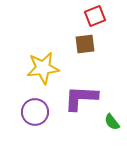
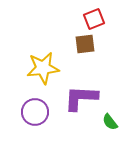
red square: moved 1 px left, 3 px down
green semicircle: moved 2 px left
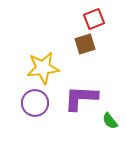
brown square: rotated 10 degrees counterclockwise
purple circle: moved 9 px up
green semicircle: moved 1 px up
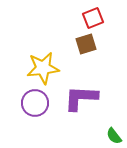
red square: moved 1 px left, 1 px up
brown square: moved 1 px right
green semicircle: moved 4 px right, 15 px down
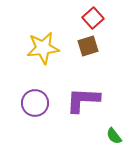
red square: rotated 20 degrees counterclockwise
brown square: moved 2 px right, 2 px down
yellow star: moved 20 px up
purple L-shape: moved 2 px right, 2 px down
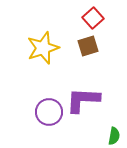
yellow star: rotated 12 degrees counterclockwise
purple circle: moved 14 px right, 9 px down
green semicircle: rotated 132 degrees counterclockwise
